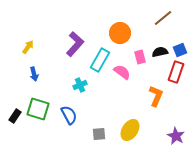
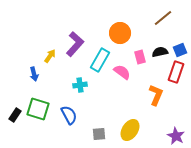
yellow arrow: moved 22 px right, 9 px down
cyan cross: rotated 16 degrees clockwise
orange L-shape: moved 1 px up
black rectangle: moved 1 px up
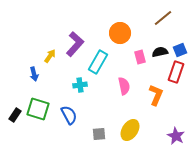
cyan rectangle: moved 2 px left, 2 px down
pink semicircle: moved 2 px right, 14 px down; rotated 42 degrees clockwise
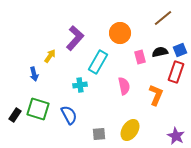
purple L-shape: moved 6 px up
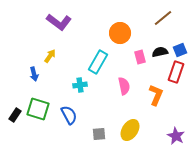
purple L-shape: moved 16 px left, 16 px up; rotated 85 degrees clockwise
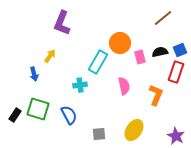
purple L-shape: moved 3 px right, 1 px down; rotated 75 degrees clockwise
orange circle: moved 10 px down
yellow ellipse: moved 4 px right
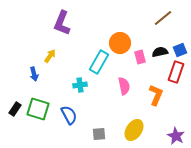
cyan rectangle: moved 1 px right
black rectangle: moved 6 px up
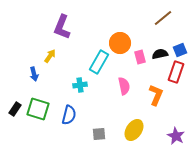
purple L-shape: moved 4 px down
black semicircle: moved 2 px down
blue semicircle: rotated 42 degrees clockwise
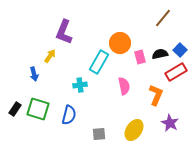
brown line: rotated 12 degrees counterclockwise
purple L-shape: moved 2 px right, 5 px down
blue square: rotated 24 degrees counterclockwise
red rectangle: rotated 40 degrees clockwise
purple star: moved 6 px left, 13 px up
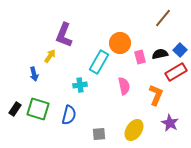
purple L-shape: moved 3 px down
